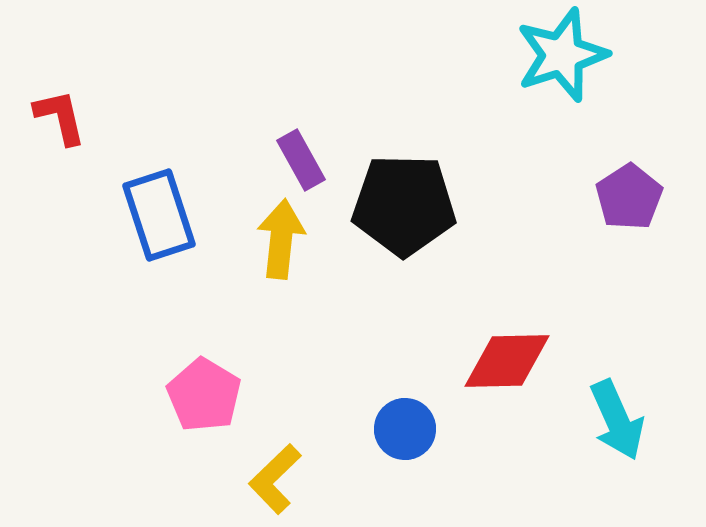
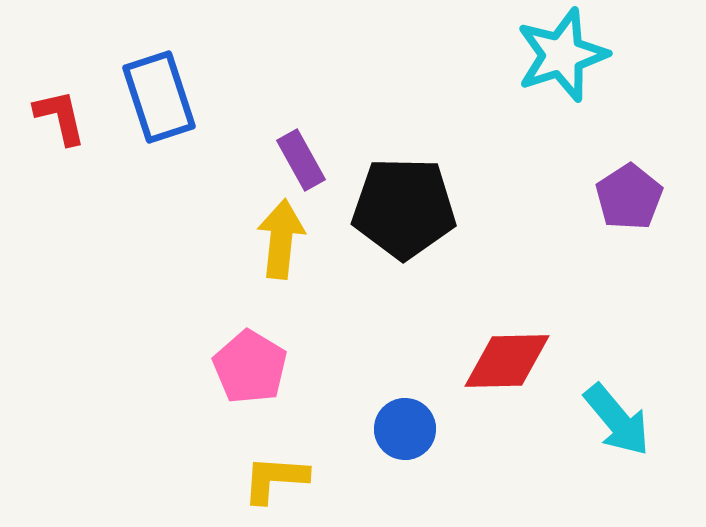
black pentagon: moved 3 px down
blue rectangle: moved 118 px up
pink pentagon: moved 46 px right, 28 px up
cyan arrow: rotated 16 degrees counterclockwise
yellow L-shape: rotated 48 degrees clockwise
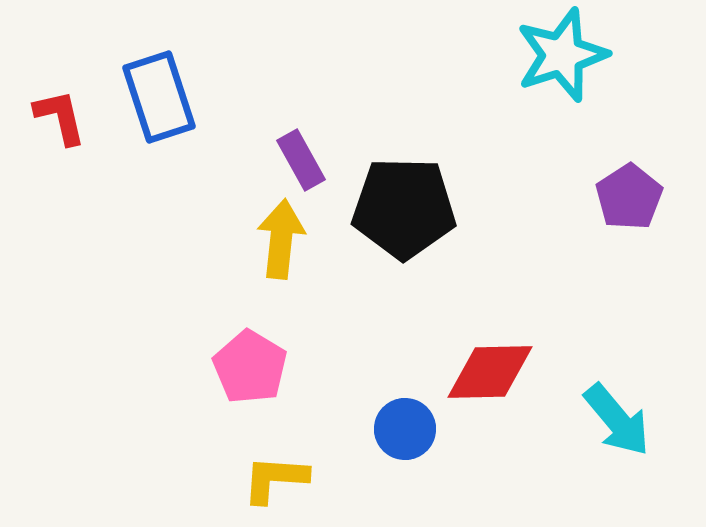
red diamond: moved 17 px left, 11 px down
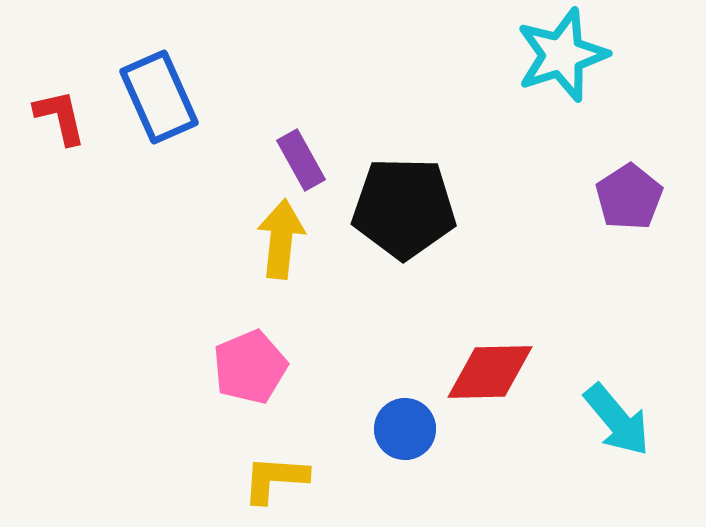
blue rectangle: rotated 6 degrees counterclockwise
pink pentagon: rotated 18 degrees clockwise
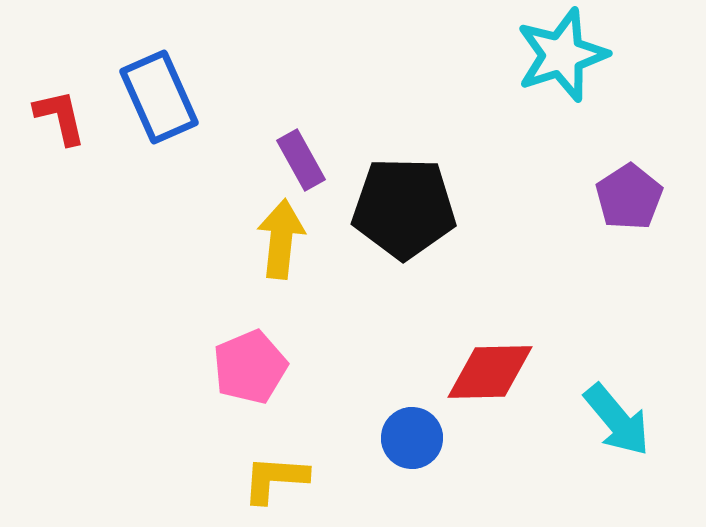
blue circle: moved 7 px right, 9 px down
